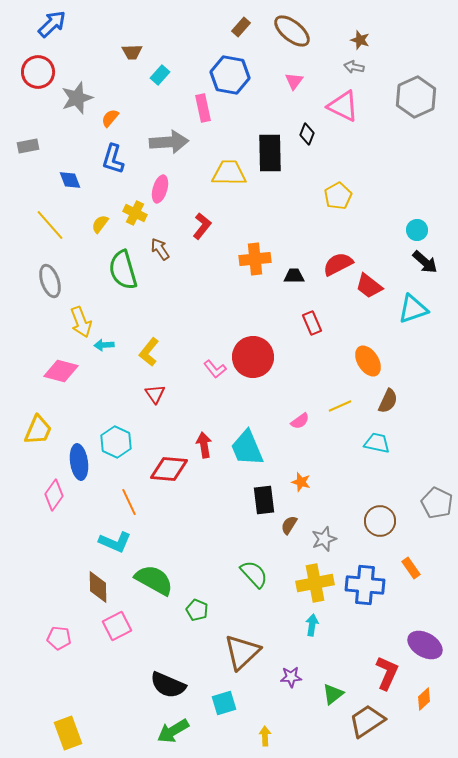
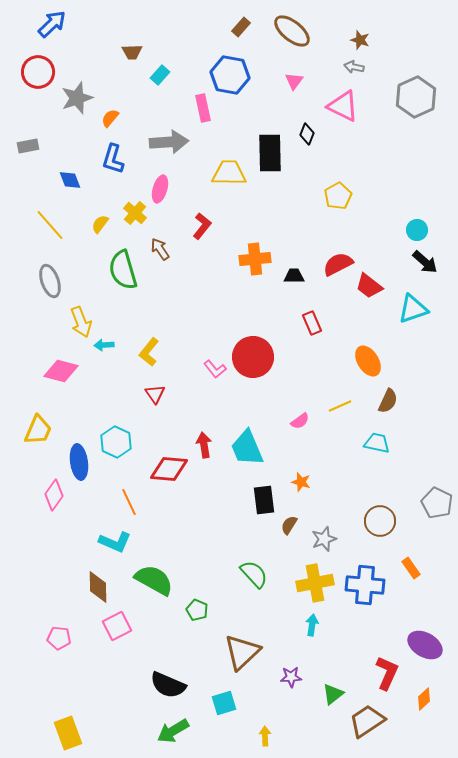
yellow cross at (135, 213): rotated 15 degrees clockwise
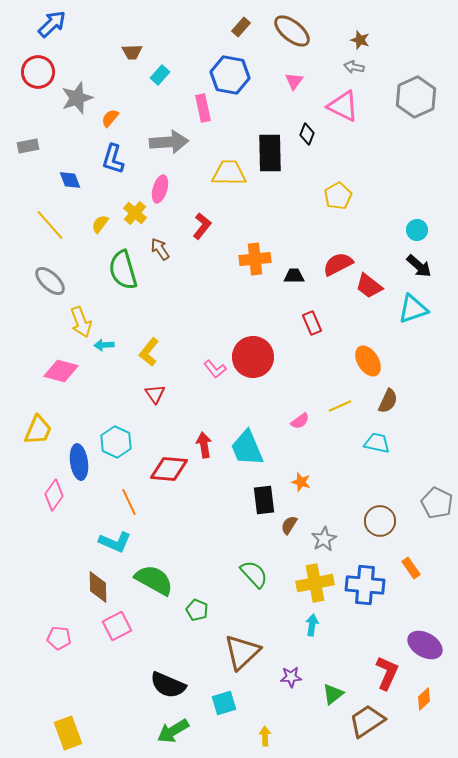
black arrow at (425, 262): moved 6 px left, 4 px down
gray ellipse at (50, 281): rotated 28 degrees counterclockwise
gray star at (324, 539): rotated 10 degrees counterclockwise
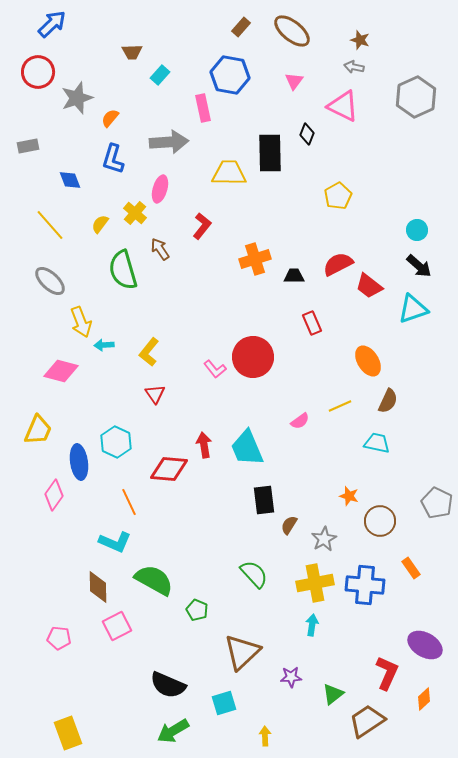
orange cross at (255, 259): rotated 12 degrees counterclockwise
orange star at (301, 482): moved 48 px right, 14 px down
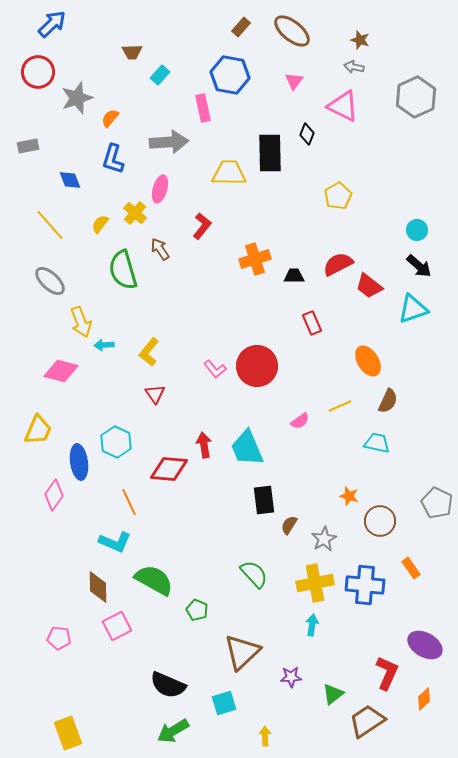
red circle at (253, 357): moved 4 px right, 9 px down
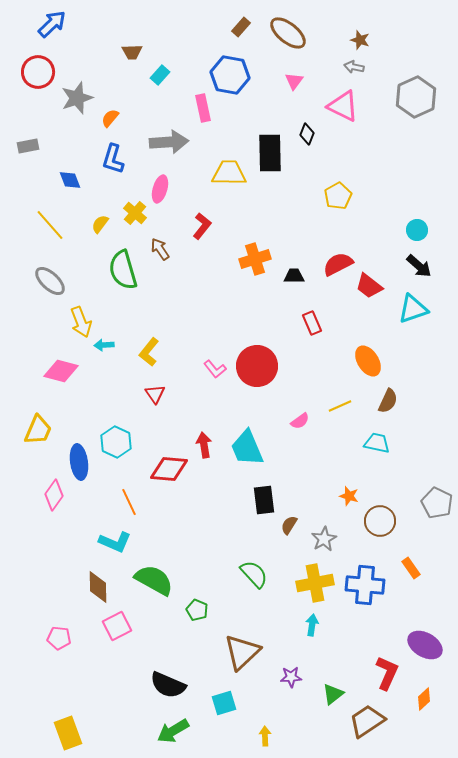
brown ellipse at (292, 31): moved 4 px left, 2 px down
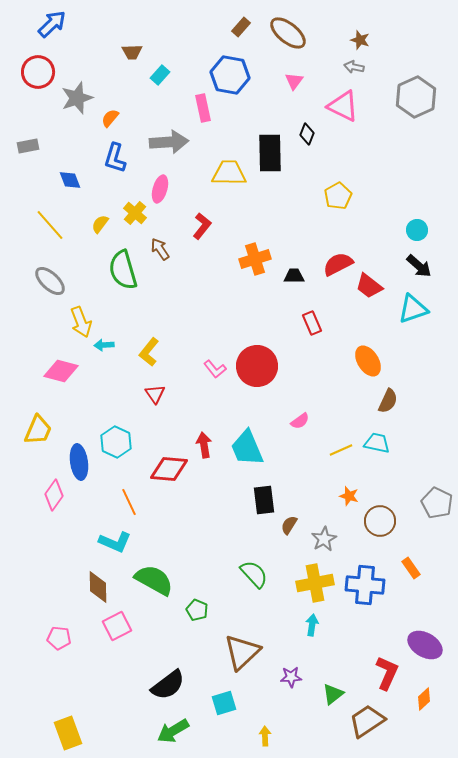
blue L-shape at (113, 159): moved 2 px right, 1 px up
yellow line at (340, 406): moved 1 px right, 44 px down
black semicircle at (168, 685): rotated 60 degrees counterclockwise
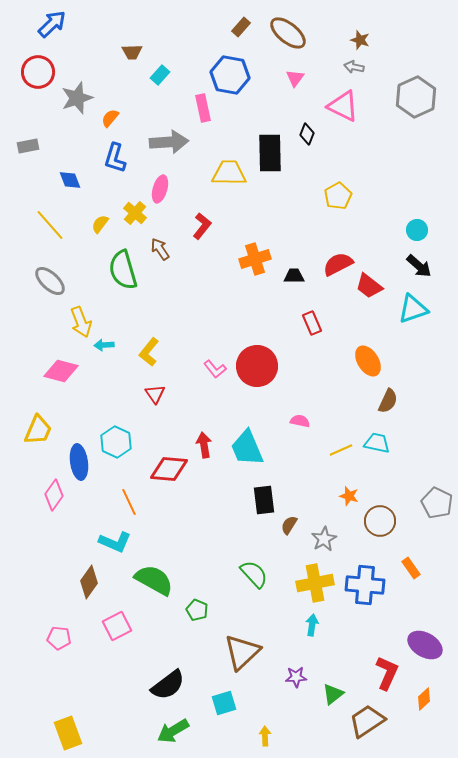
pink triangle at (294, 81): moved 1 px right, 3 px up
pink semicircle at (300, 421): rotated 132 degrees counterclockwise
brown diamond at (98, 587): moved 9 px left, 5 px up; rotated 36 degrees clockwise
purple star at (291, 677): moved 5 px right
